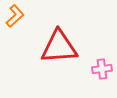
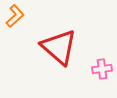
red triangle: rotated 45 degrees clockwise
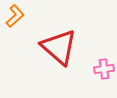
pink cross: moved 2 px right
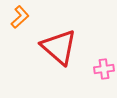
orange L-shape: moved 5 px right, 1 px down
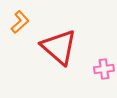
orange L-shape: moved 5 px down
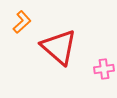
orange L-shape: moved 2 px right
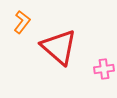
orange L-shape: rotated 10 degrees counterclockwise
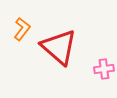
orange L-shape: moved 7 px down
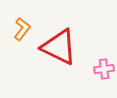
red triangle: rotated 15 degrees counterclockwise
